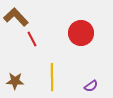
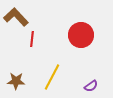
red circle: moved 2 px down
red line: rotated 35 degrees clockwise
yellow line: rotated 28 degrees clockwise
brown star: moved 1 px right
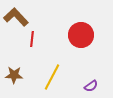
brown star: moved 2 px left, 6 px up
